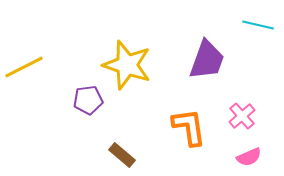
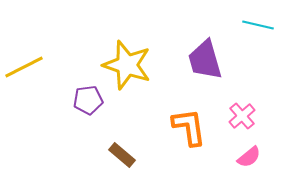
purple trapezoid: moved 2 px left; rotated 144 degrees clockwise
pink semicircle: rotated 15 degrees counterclockwise
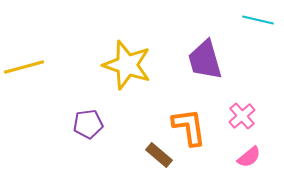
cyan line: moved 5 px up
yellow line: rotated 12 degrees clockwise
purple pentagon: moved 24 px down
brown rectangle: moved 37 px right
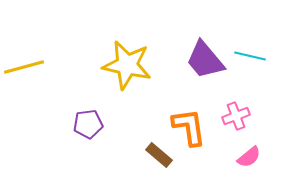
cyan line: moved 8 px left, 36 px down
purple trapezoid: rotated 24 degrees counterclockwise
yellow star: rotated 6 degrees counterclockwise
pink cross: moved 6 px left; rotated 20 degrees clockwise
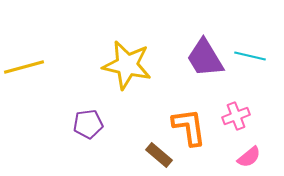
purple trapezoid: moved 2 px up; rotated 9 degrees clockwise
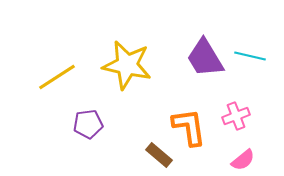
yellow line: moved 33 px right, 10 px down; rotated 18 degrees counterclockwise
pink semicircle: moved 6 px left, 3 px down
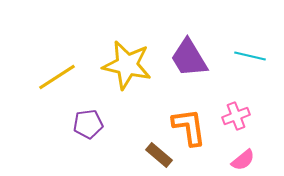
purple trapezoid: moved 16 px left
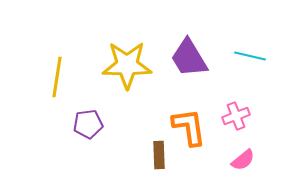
yellow star: rotated 12 degrees counterclockwise
yellow line: rotated 48 degrees counterclockwise
brown rectangle: rotated 48 degrees clockwise
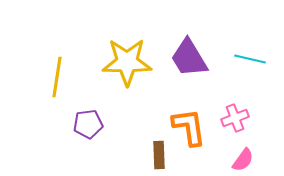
cyan line: moved 3 px down
yellow star: moved 3 px up
pink cross: moved 1 px left, 2 px down
pink semicircle: rotated 15 degrees counterclockwise
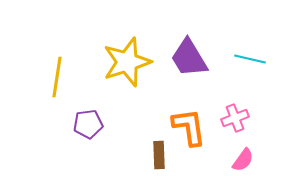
yellow star: rotated 18 degrees counterclockwise
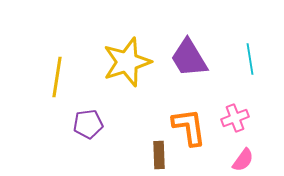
cyan line: rotated 68 degrees clockwise
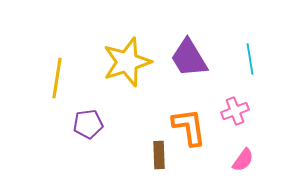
yellow line: moved 1 px down
pink cross: moved 7 px up
